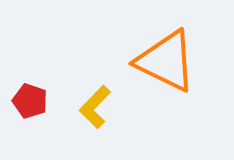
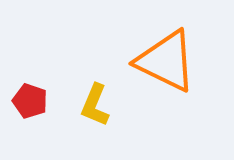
yellow L-shape: moved 2 px up; rotated 21 degrees counterclockwise
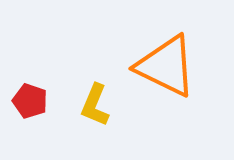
orange triangle: moved 5 px down
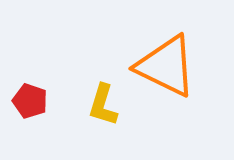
yellow L-shape: moved 8 px right; rotated 6 degrees counterclockwise
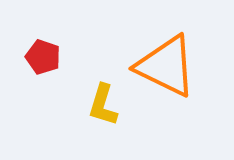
red pentagon: moved 13 px right, 44 px up
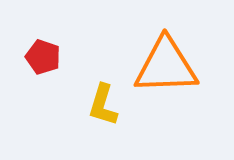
orange triangle: rotated 28 degrees counterclockwise
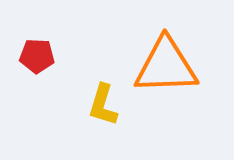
red pentagon: moved 6 px left, 1 px up; rotated 16 degrees counterclockwise
